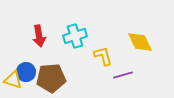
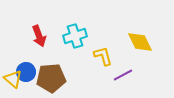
red arrow: rotated 10 degrees counterclockwise
purple line: rotated 12 degrees counterclockwise
yellow triangle: moved 1 px up; rotated 24 degrees clockwise
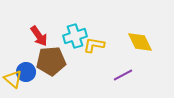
red arrow: rotated 15 degrees counterclockwise
yellow L-shape: moved 9 px left, 11 px up; rotated 65 degrees counterclockwise
brown pentagon: moved 17 px up
